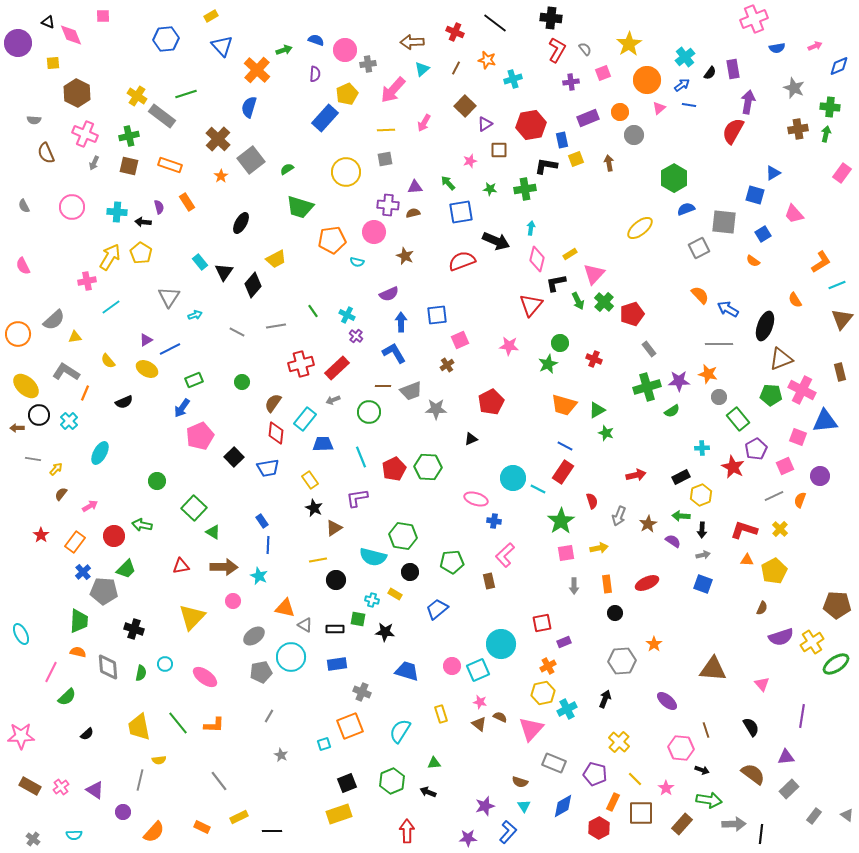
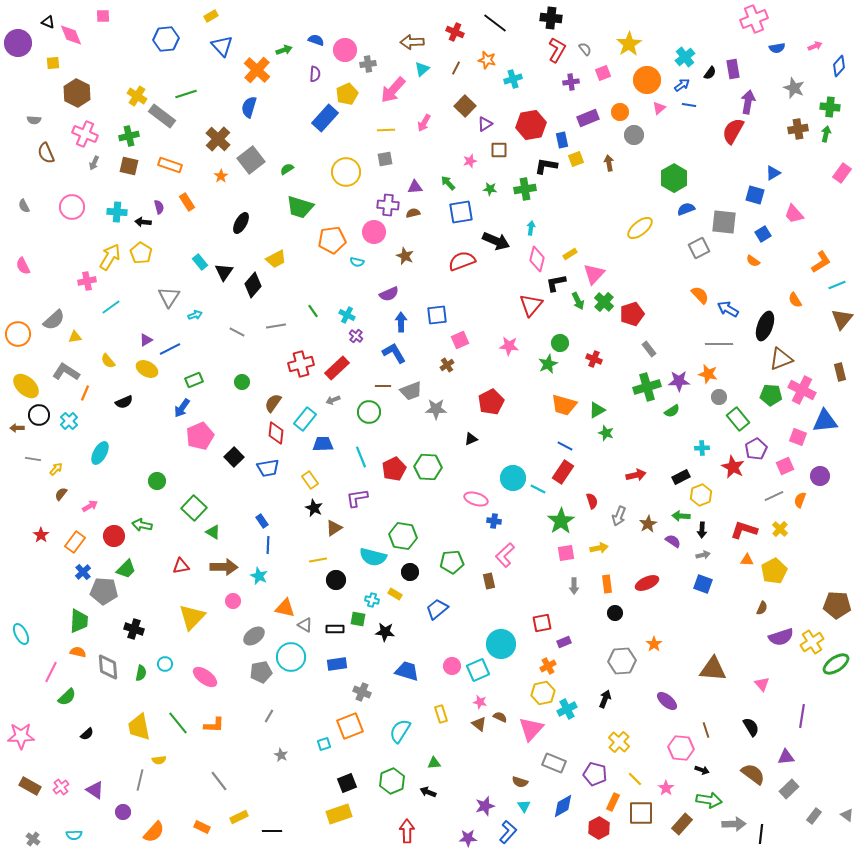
blue diamond at (839, 66): rotated 25 degrees counterclockwise
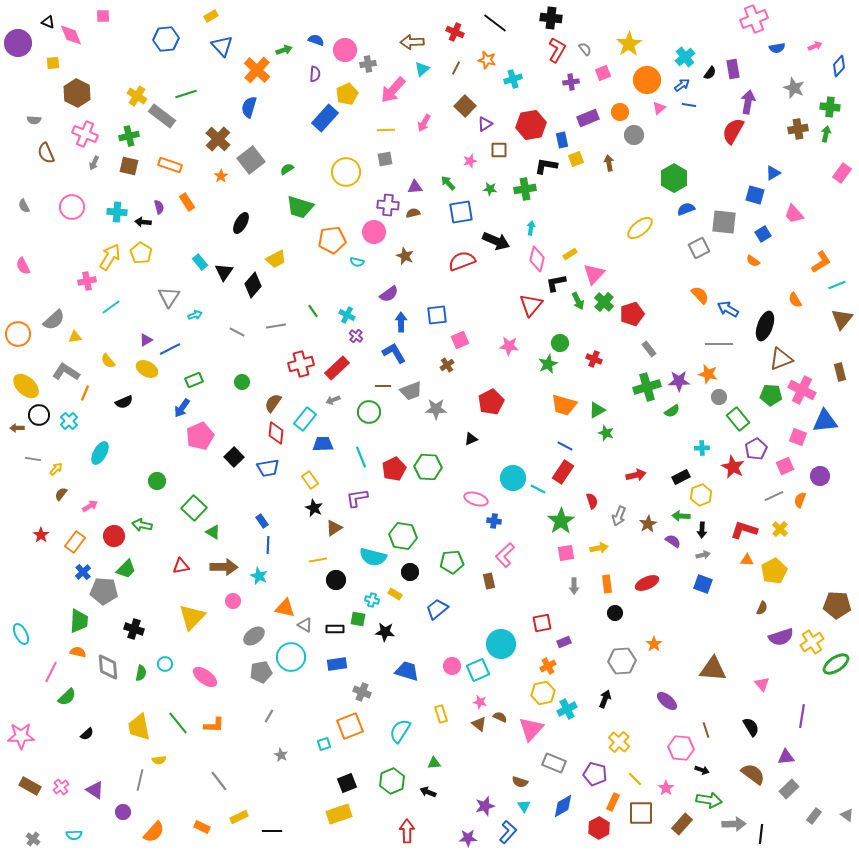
purple semicircle at (389, 294): rotated 12 degrees counterclockwise
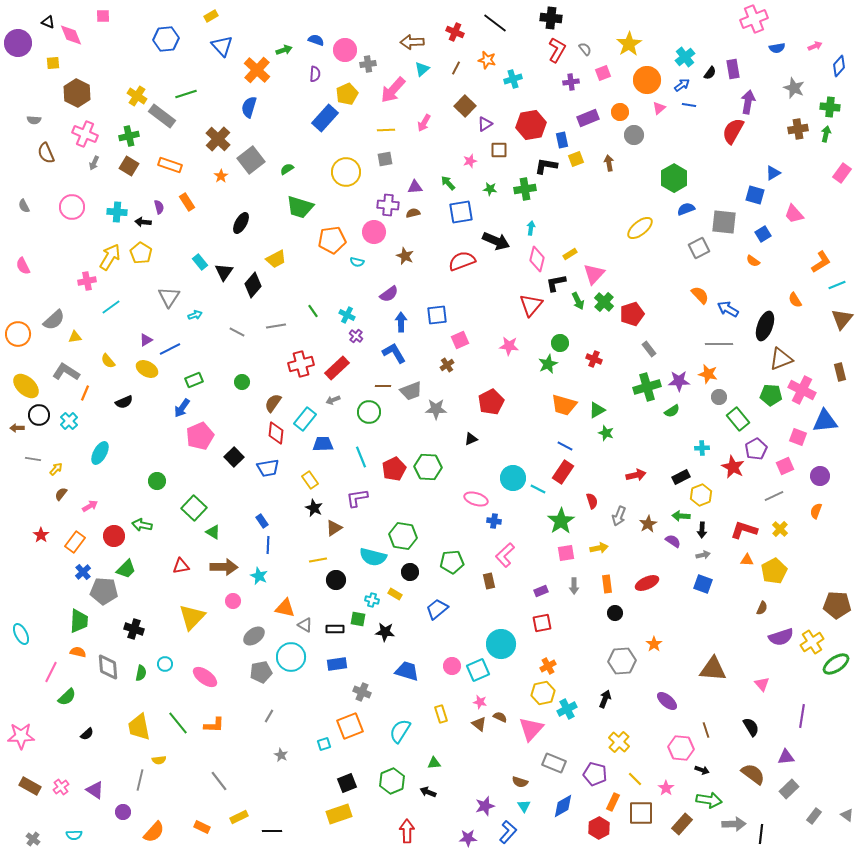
brown square at (129, 166): rotated 18 degrees clockwise
orange semicircle at (800, 500): moved 16 px right, 11 px down
purple rectangle at (564, 642): moved 23 px left, 51 px up
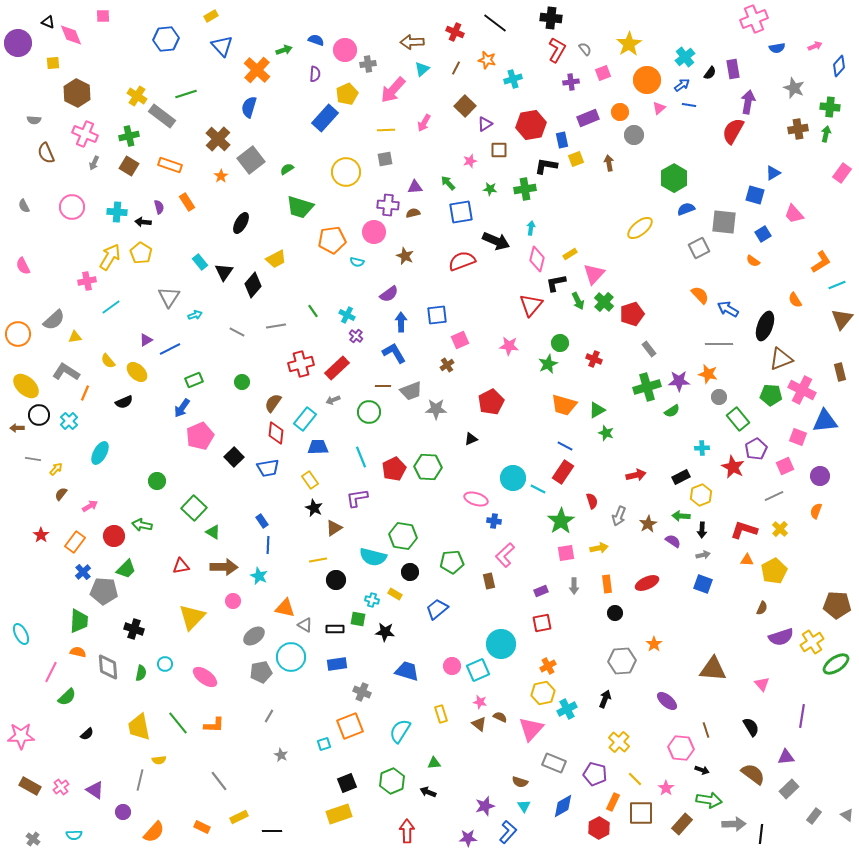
yellow ellipse at (147, 369): moved 10 px left, 3 px down; rotated 15 degrees clockwise
blue trapezoid at (323, 444): moved 5 px left, 3 px down
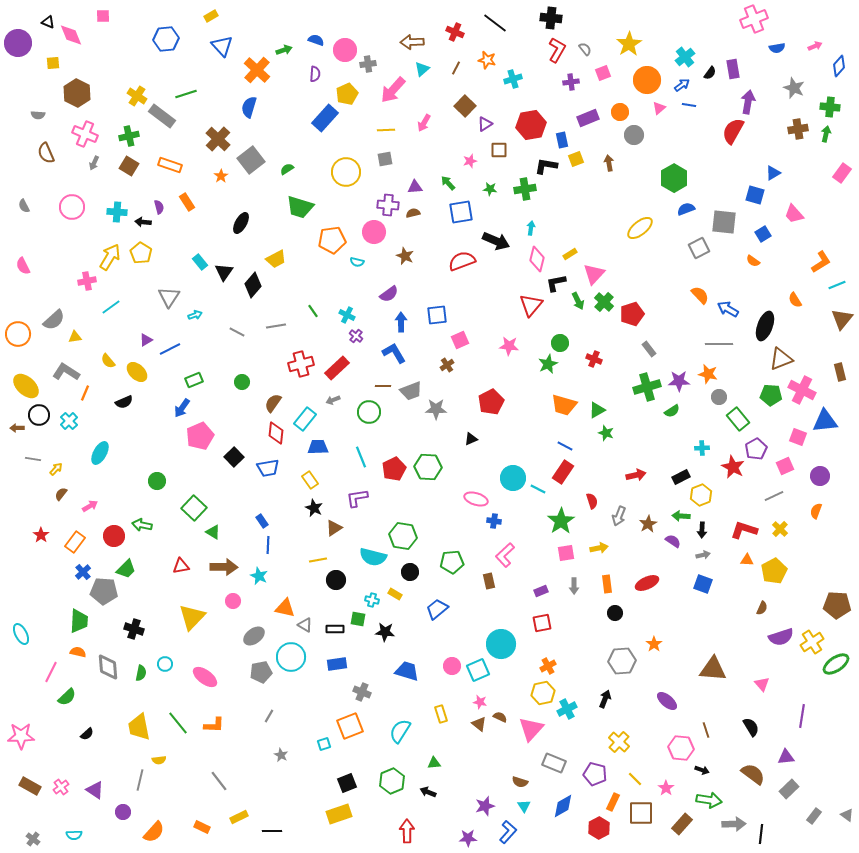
gray semicircle at (34, 120): moved 4 px right, 5 px up
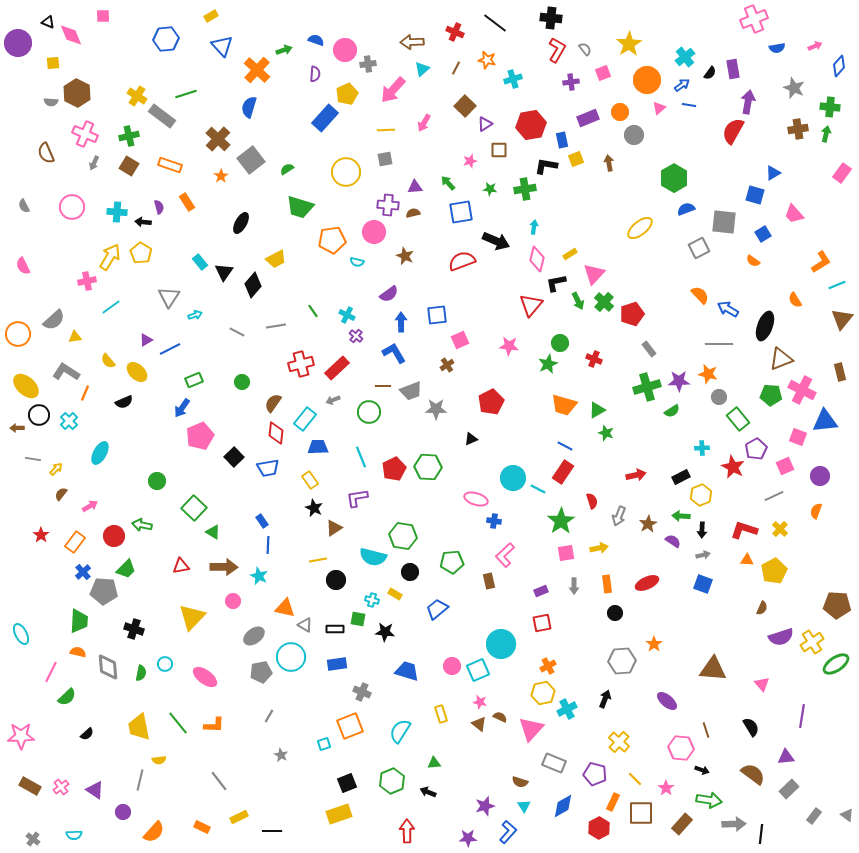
gray semicircle at (38, 115): moved 13 px right, 13 px up
cyan arrow at (531, 228): moved 3 px right, 1 px up
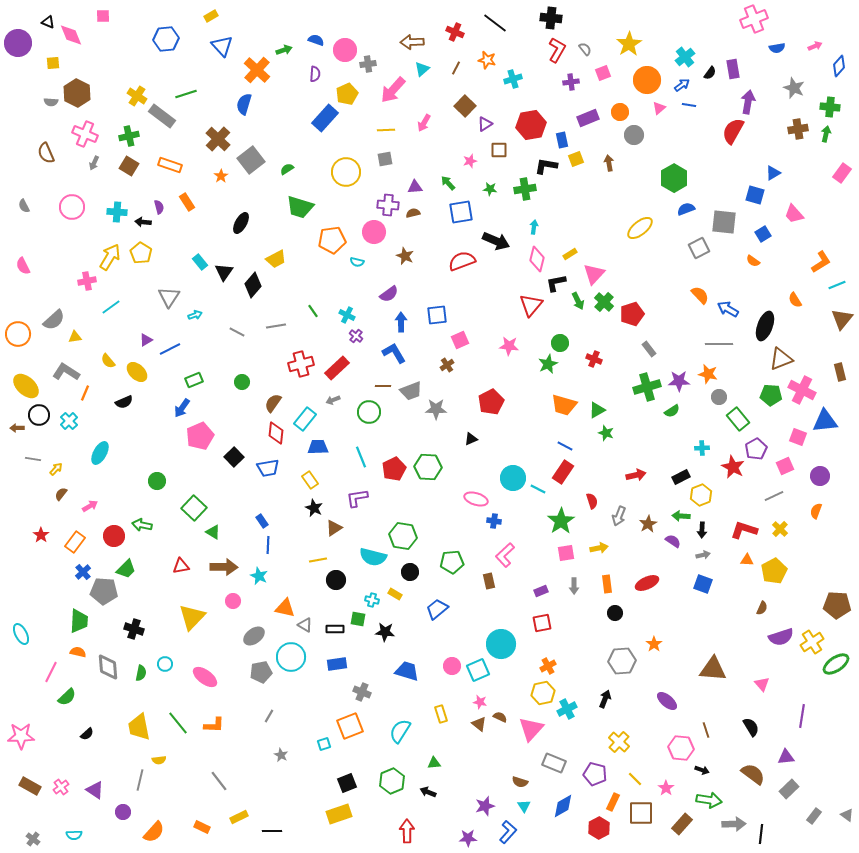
blue semicircle at (249, 107): moved 5 px left, 3 px up
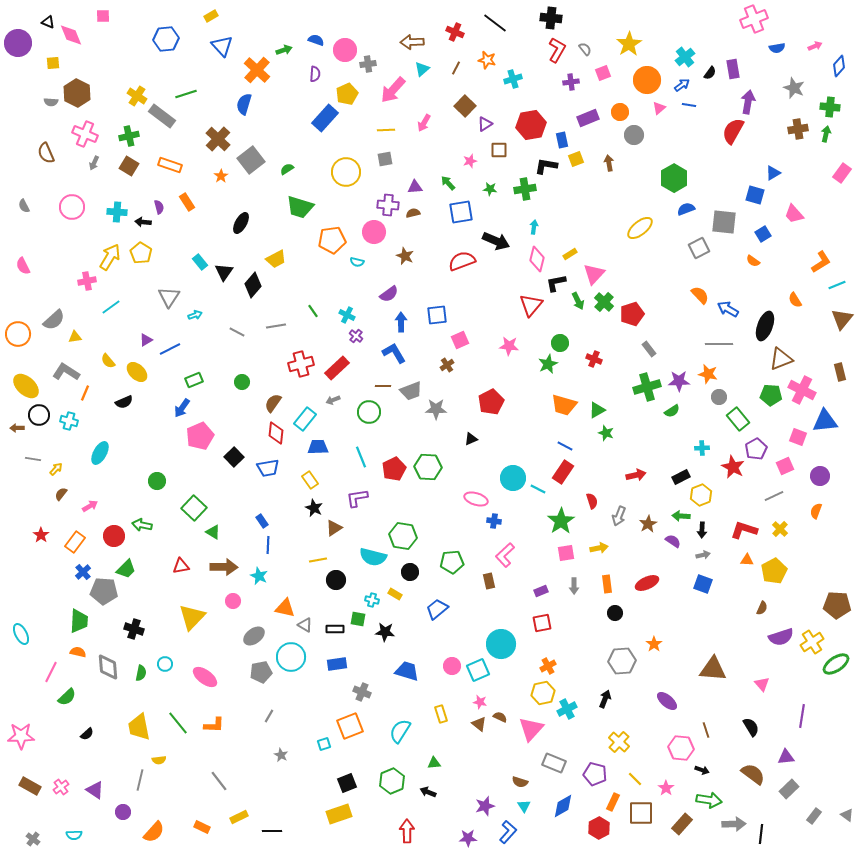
cyan cross at (69, 421): rotated 30 degrees counterclockwise
